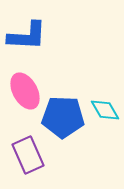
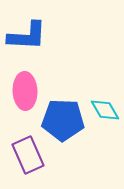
pink ellipse: rotated 27 degrees clockwise
blue pentagon: moved 3 px down
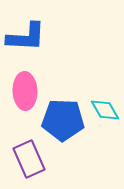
blue L-shape: moved 1 px left, 1 px down
purple rectangle: moved 1 px right, 4 px down
